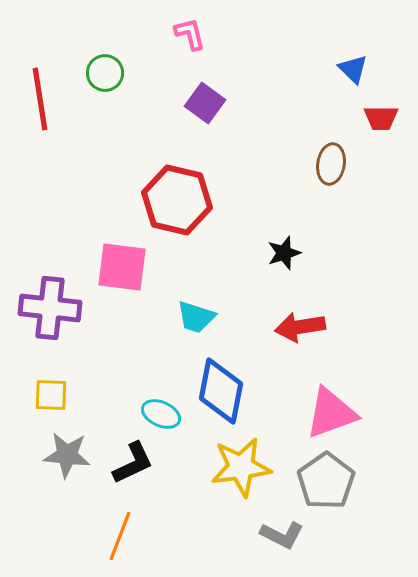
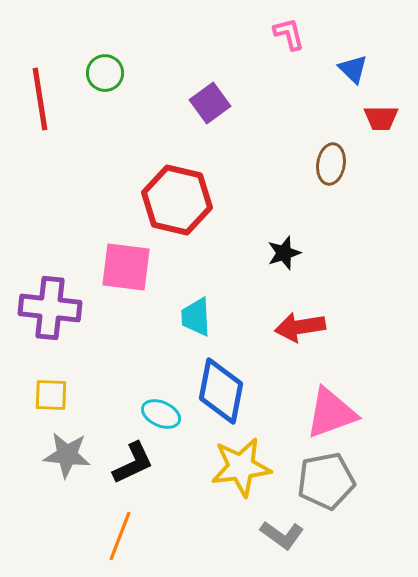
pink L-shape: moved 99 px right
purple square: moved 5 px right; rotated 18 degrees clockwise
pink square: moved 4 px right
cyan trapezoid: rotated 69 degrees clockwise
gray pentagon: rotated 24 degrees clockwise
gray L-shape: rotated 9 degrees clockwise
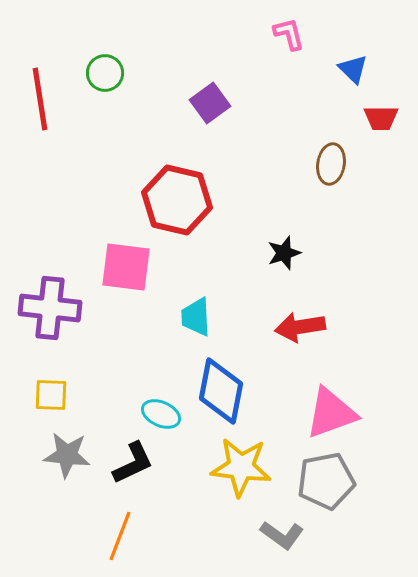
yellow star: rotated 14 degrees clockwise
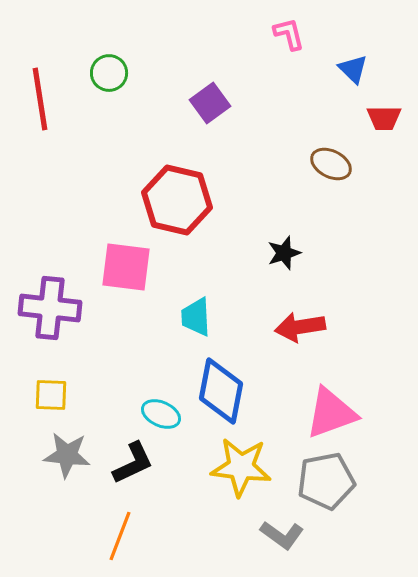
green circle: moved 4 px right
red trapezoid: moved 3 px right
brown ellipse: rotated 72 degrees counterclockwise
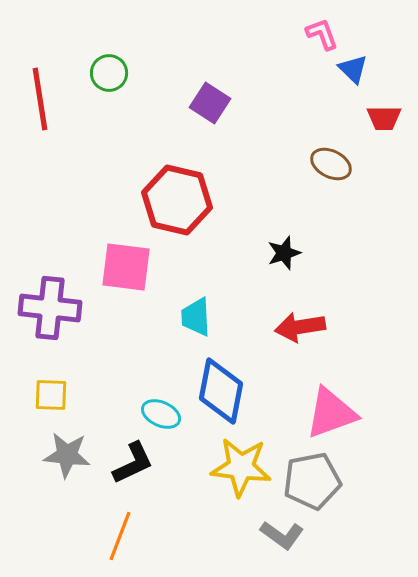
pink L-shape: moved 33 px right; rotated 6 degrees counterclockwise
purple square: rotated 21 degrees counterclockwise
gray pentagon: moved 14 px left
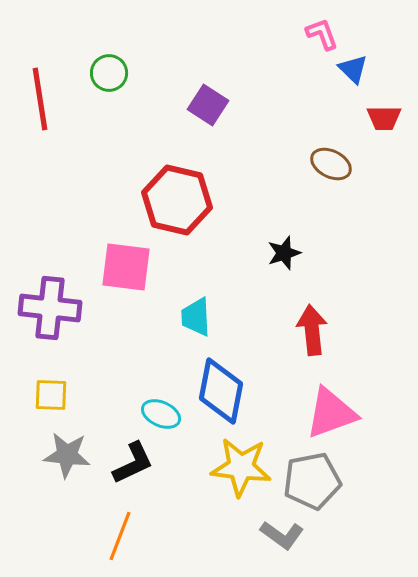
purple square: moved 2 px left, 2 px down
red arrow: moved 12 px right, 3 px down; rotated 93 degrees clockwise
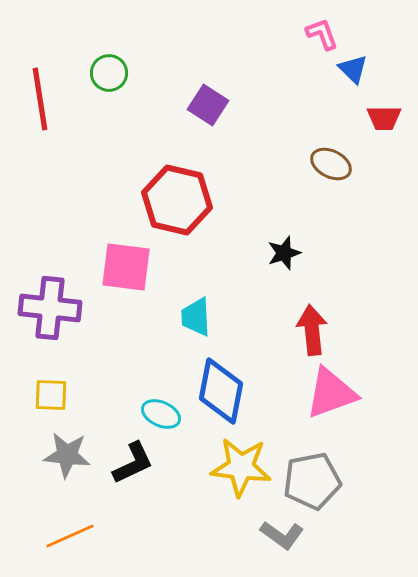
pink triangle: moved 20 px up
orange line: moved 50 px left; rotated 45 degrees clockwise
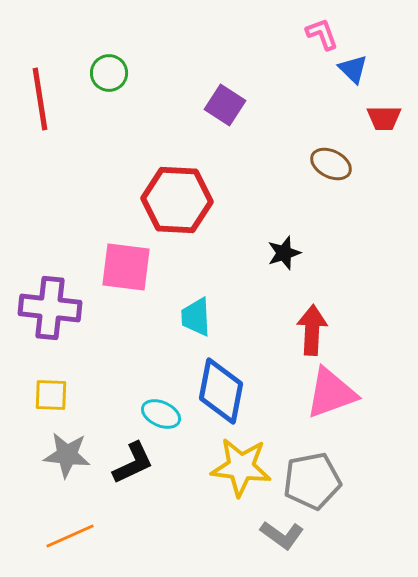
purple square: moved 17 px right
red hexagon: rotated 10 degrees counterclockwise
red arrow: rotated 9 degrees clockwise
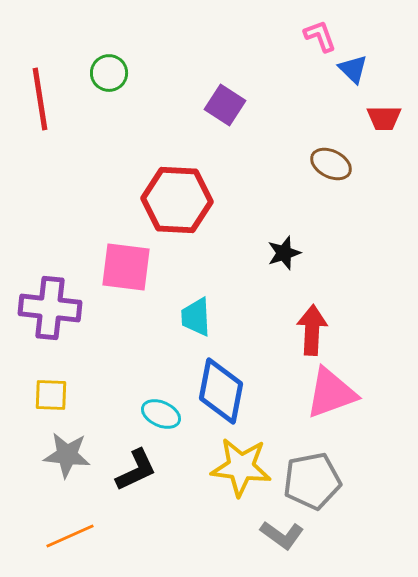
pink L-shape: moved 2 px left, 2 px down
black L-shape: moved 3 px right, 7 px down
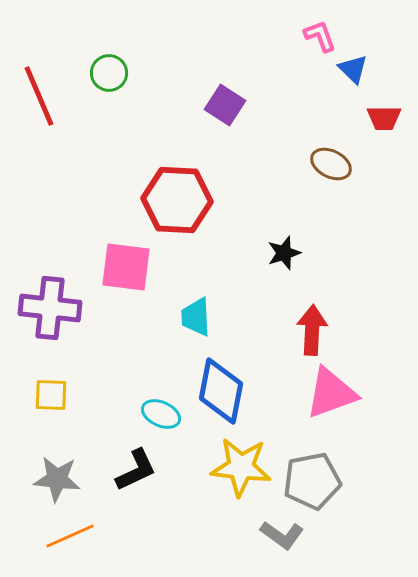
red line: moved 1 px left, 3 px up; rotated 14 degrees counterclockwise
gray star: moved 10 px left, 24 px down
